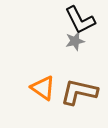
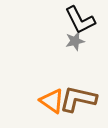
orange triangle: moved 9 px right, 13 px down
brown L-shape: moved 1 px left, 7 px down
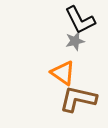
orange triangle: moved 11 px right, 28 px up
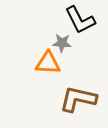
gray star: moved 13 px left, 2 px down; rotated 18 degrees clockwise
orange triangle: moved 15 px left, 10 px up; rotated 32 degrees counterclockwise
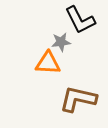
gray star: moved 1 px left, 1 px up; rotated 12 degrees counterclockwise
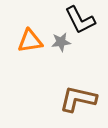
orange triangle: moved 18 px left, 22 px up; rotated 12 degrees counterclockwise
